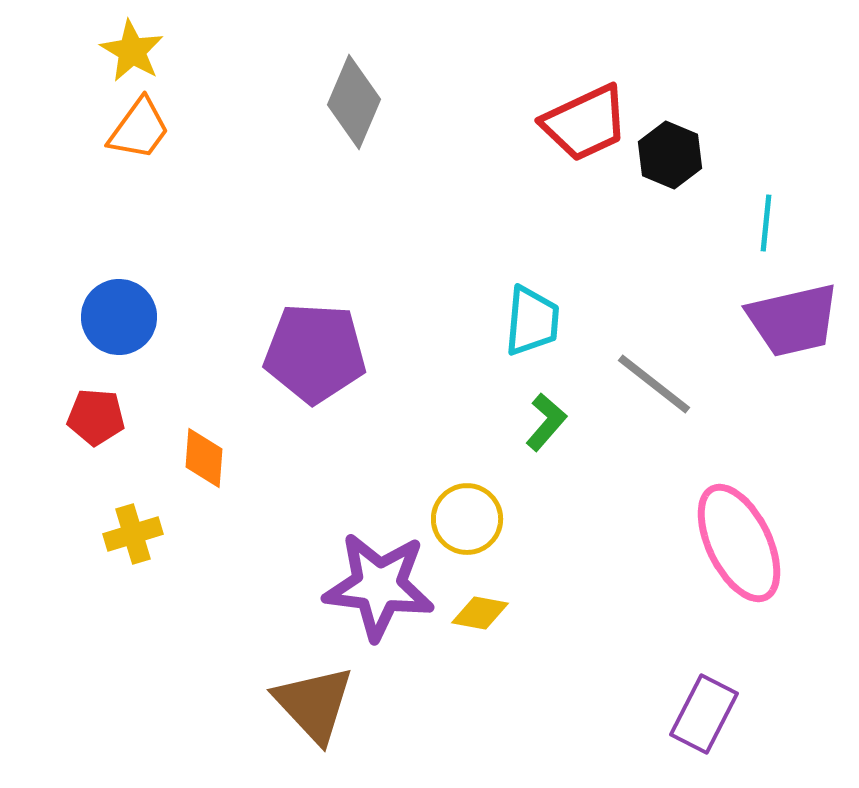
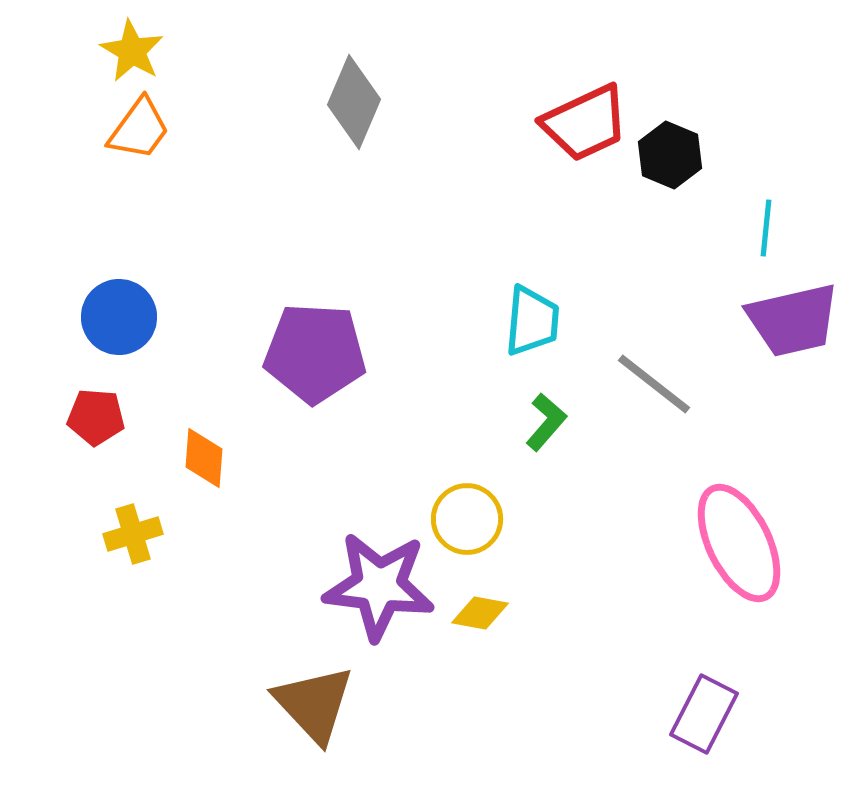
cyan line: moved 5 px down
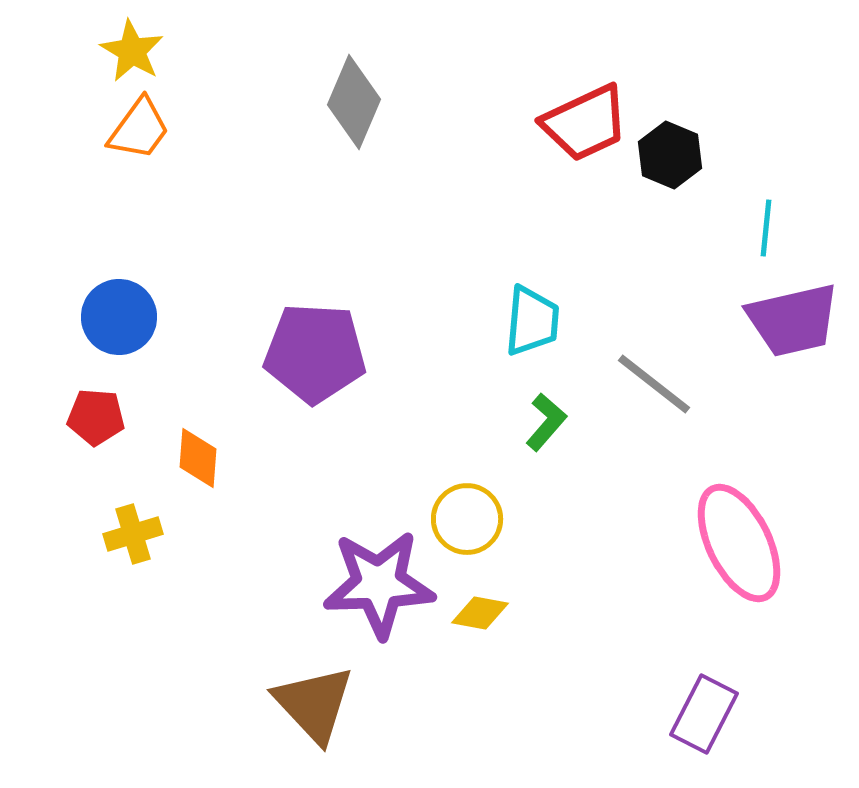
orange diamond: moved 6 px left
purple star: moved 2 px up; rotated 9 degrees counterclockwise
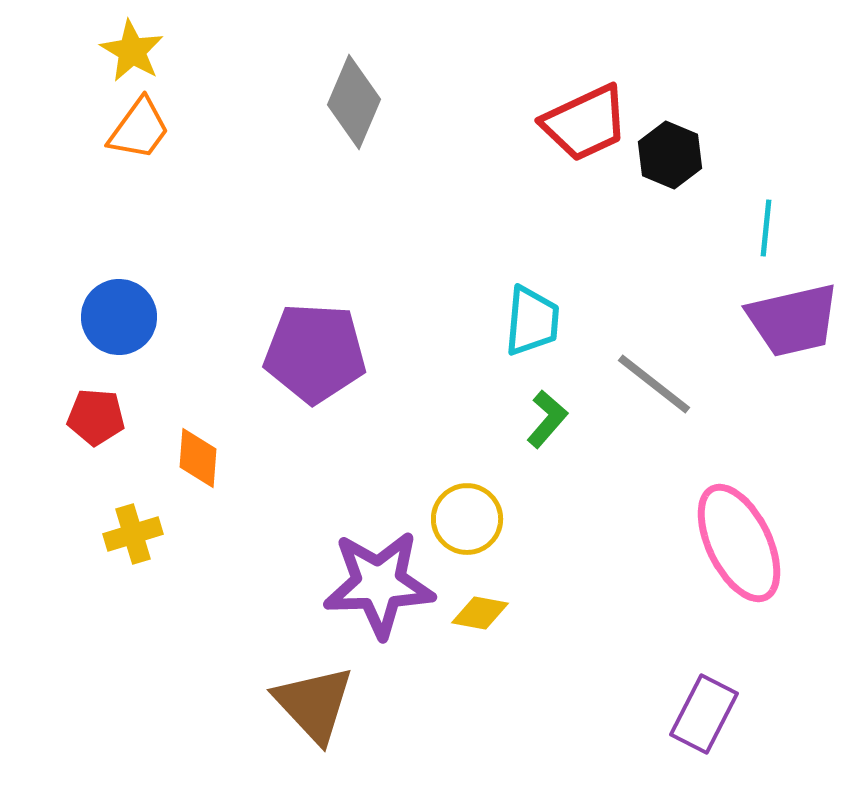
green L-shape: moved 1 px right, 3 px up
